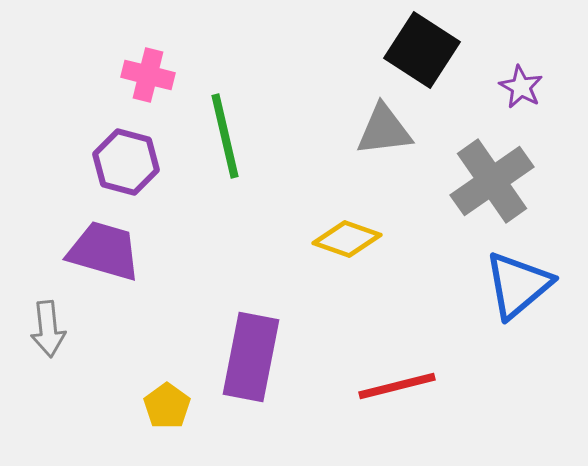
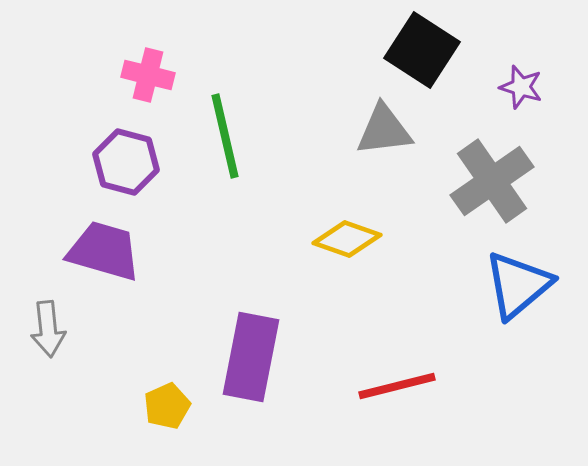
purple star: rotated 12 degrees counterclockwise
yellow pentagon: rotated 12 degrees clockwise
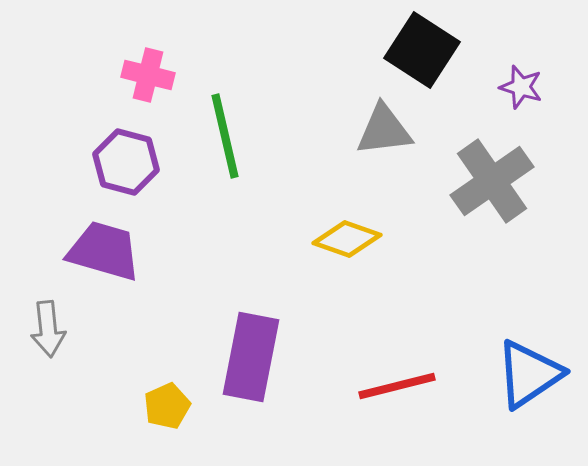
blue triangle: moved 11 px right, 89 px down; rotated 6 degrees clockwise
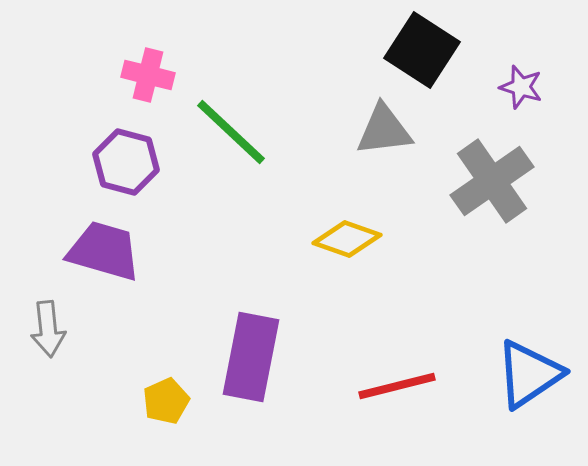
green line: moved 6 px right, 4 px up; rotated 34 degrees counterclockwise
yellow pentagon: moved 1 px left, 5 px up
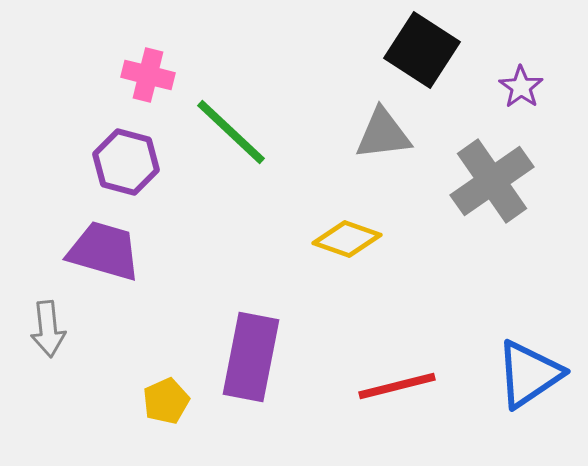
purple star: rotated 18 degrees clockwise
gray triangle: moved 1 px left, 4 px down
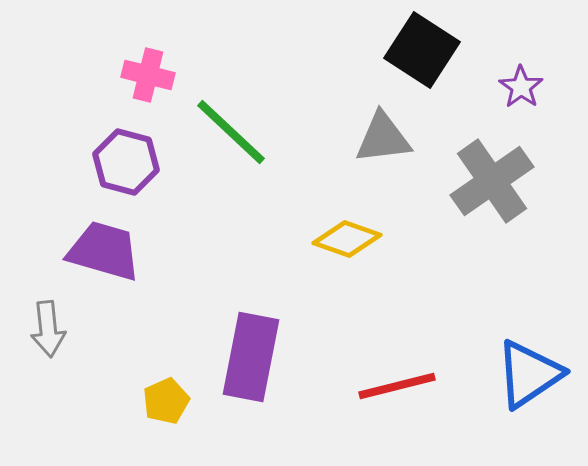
gray triangle: moved 4 px down
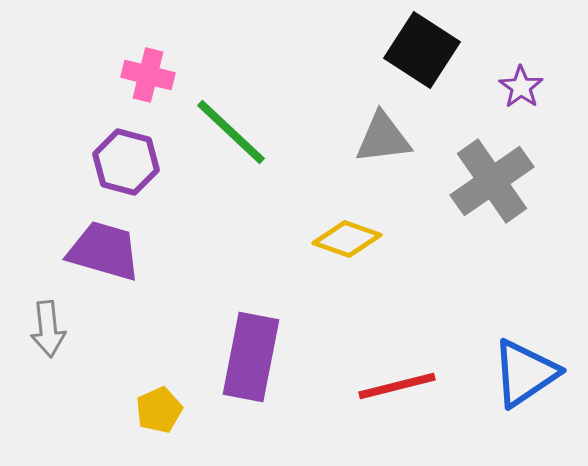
blue triangle: moved 4 px left, 1 px up
yellow pentagon: moved 7 px left, 9 px down
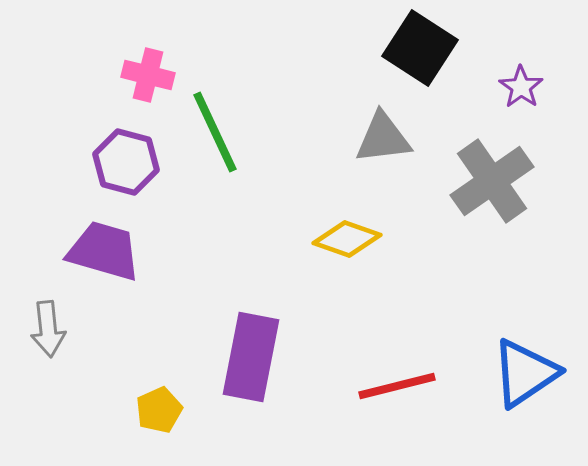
black square: moved 2 px left, 2 px up
green line: moved 16 px left; rotated 22 degrees clockwise
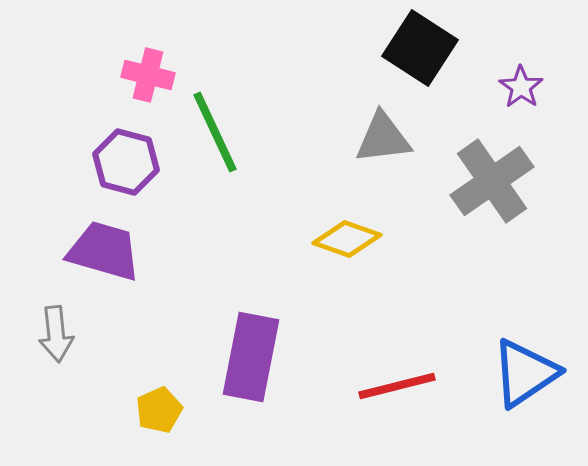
gray arrow: moved 8 px right, 5 px down
